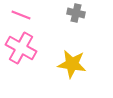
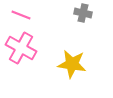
gray cross: moved 7 px right
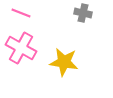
pink line: moved 2 px up
yellow star: moved 8 px left, 2 px up
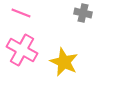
pink cross: moved 1 px right, 2 px down
yellow star: rotated 16 degrees clockwise
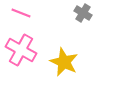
gray cross: rotated 18 degrees clockwise
pink cross: moved 1 px left
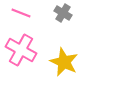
gray cross: moved 20 px left
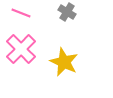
gray cross: moved 4 px right, 1 px up
pink cross: moved 1 px up; rotated 16 degrees clockwise
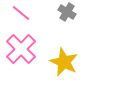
pink line: rotated 18 degrees clockwise
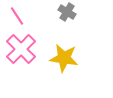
pink line: moved 4 px left, 3 px down; rotated 18 degrees clockwise
yellow star: moved 4 px up; rotated 16 degrees counterclockwise
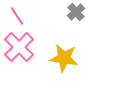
gray cross: moved 9 px right; rotated 18 degrees clockwise
pink cross: moved 2 px left, 2 px up
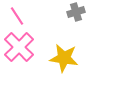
gray cross: rotated 24 degrees clockwise
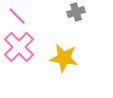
pink line: rotated 12 degrees counterclockwise
